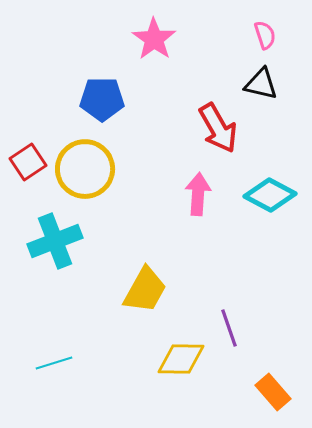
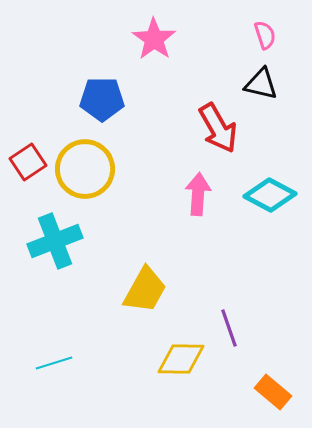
orange rectangle: rotated 9 degrees counterclockwise
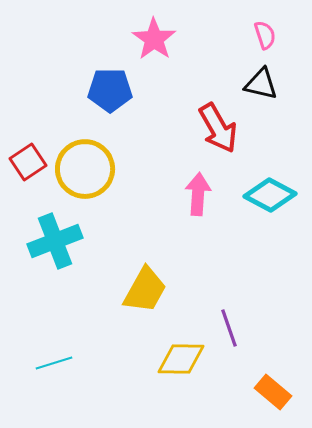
blue pentagon: moved 8 px right, 9 px up
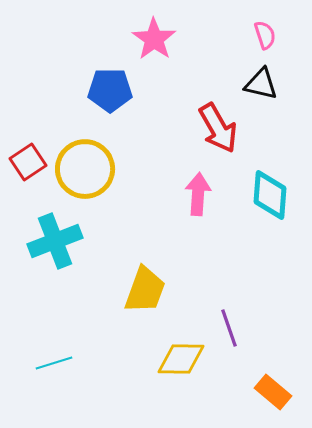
cyan diamond: rotated 66 degrees clockwise
yellow trapezoid: rotated 9 degrees counterclockwise
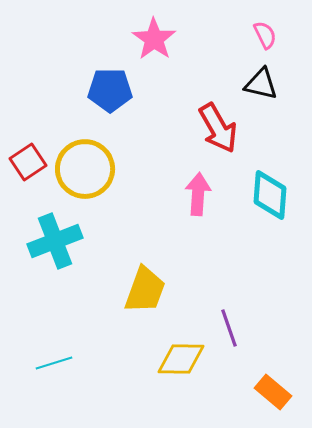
pink semicircle: rotated 8 degrees counterclockwise
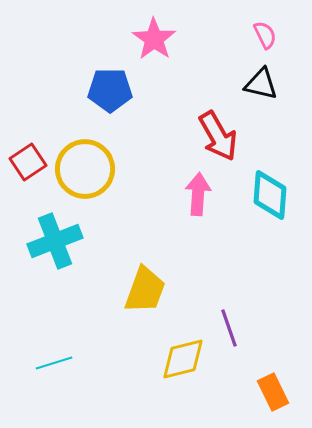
red arrow: moved 8 px down
yellow diamond: moved 2 px right; rotated 15 degrees counterclockwise
orange rectangle: rotated 24 degrees clockwise
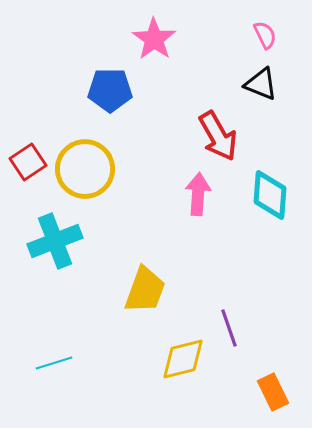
black triangle: rotated 9 degrees clockwise
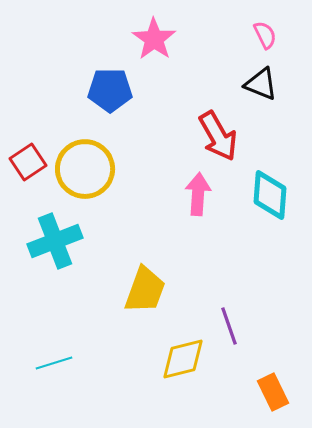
purple line: moved 2 px up
